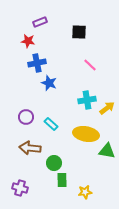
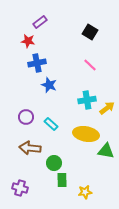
purple rectangle: rotated 16 degrees counterclockwise
black square: moved 11 px right; rotated 28 degrees clockwise
blue star: moved 2 px down
green triangle: moved 1 px left
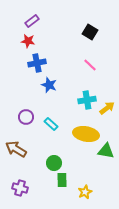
purple rectangle: moved 8 px left, 1 px up
brown arrow: moved 14 px left, 1 px down; rotated 25 degrees clockwise
yellow star: rotated 16 degrees counterclockwise
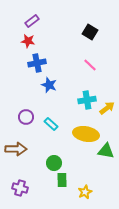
brown arrow: rotated 150 degrees clockwise
